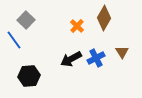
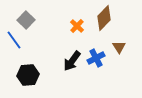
brown diamond: rotated 15 degrees clockwise
brown triangle: moved 3 px left, 5 px up
black arrow: moved 1 px right, 2 px down; rotated 25 degrees counterclockwise
black hexagon: moved 1 px left, 1 px up
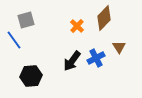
gray square: rotated 30 degrees clockwise
black hexagon: moved 3 px right, 1 px down
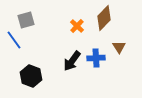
blue cross: rotated 24 degrees clockwise
black hexagon: rotated 25 degrees clockwise
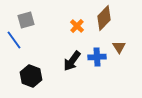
blue cross: moved 1 px right, 1 px up
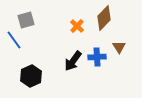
black arrow: moved 1 px right
black hexagon: rotated 15 degrees clockwise
